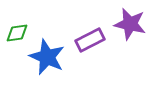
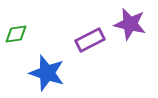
green diamond: moved 1 px left, 1 px down
blue star: moved 16 px down; rotated 6 degrees counterclockwise
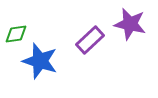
purple rectangle: rotated 16 degrees counterclockwise
blue star: moved 7 px left, 12 px up
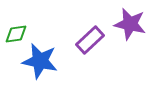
blue star: rotated 6 degrees counterclockwise
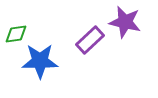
purple star: moved 5 px left, 2 px up
blue star: rotated 12 degrees counterclockwise
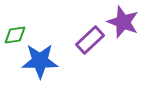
purple star: moved 2 px left; rotated 8 degrees clockwise
green diamond: moved 1 px left, 1 px down
